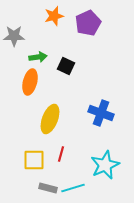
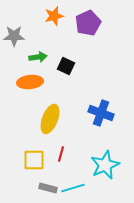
orange ellipse: rotated 70 degrees clockwise
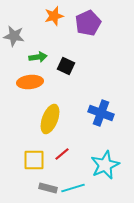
gray star: rotated 10 degrees clockwise
red line: moved 1 px right; rotated 35 degrees clockwise
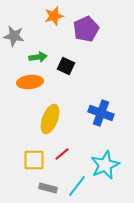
purple pentagon: moved 2 px left, 6 px down
cyan line: moved 4 px right, 2 px up; rotated 35 degrees counterclockwise
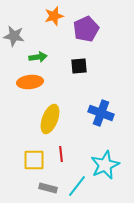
black square: moved 13 px right; rotated 30 degrees counterclockwise
red line: moved 1 px left; rotated 56 degrees counterclockwise
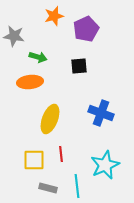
green arrow: rotated 24 degrees clockwise
cyan line: rotated 45 degrees counterclockwise
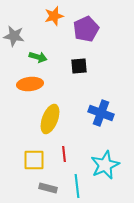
orange ellipse: moved 2 px down
red line: moved 3 px right
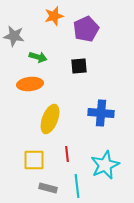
blue cross: rotated 15 degrees counterclockwise
red line: moved 3 px right
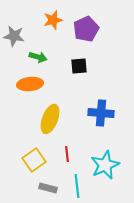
orange star: moved 1 px left, 4 px down
yellow square: rotated 35 degrees counterclockwise
